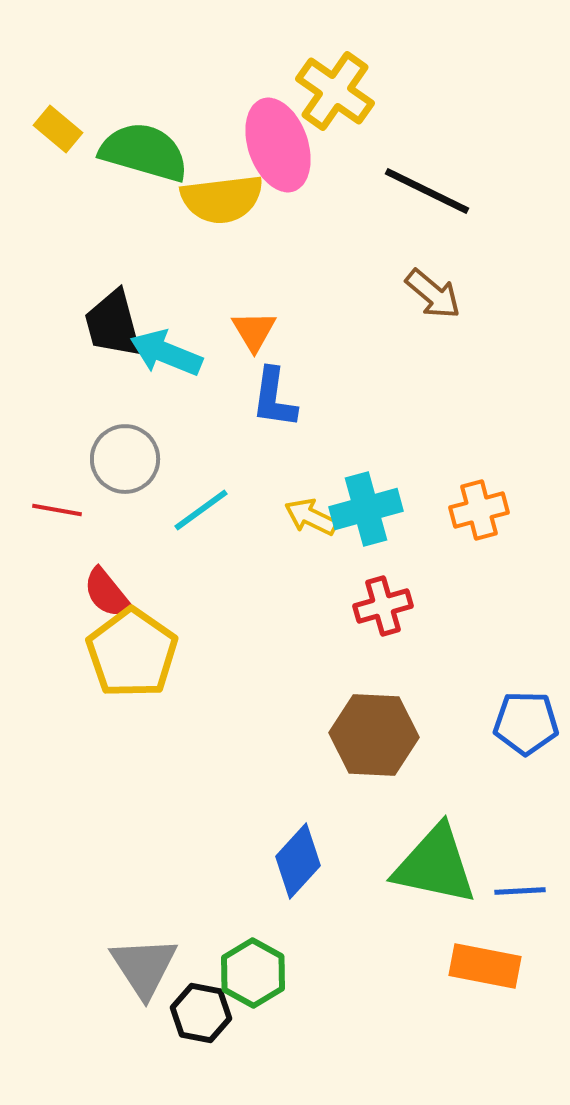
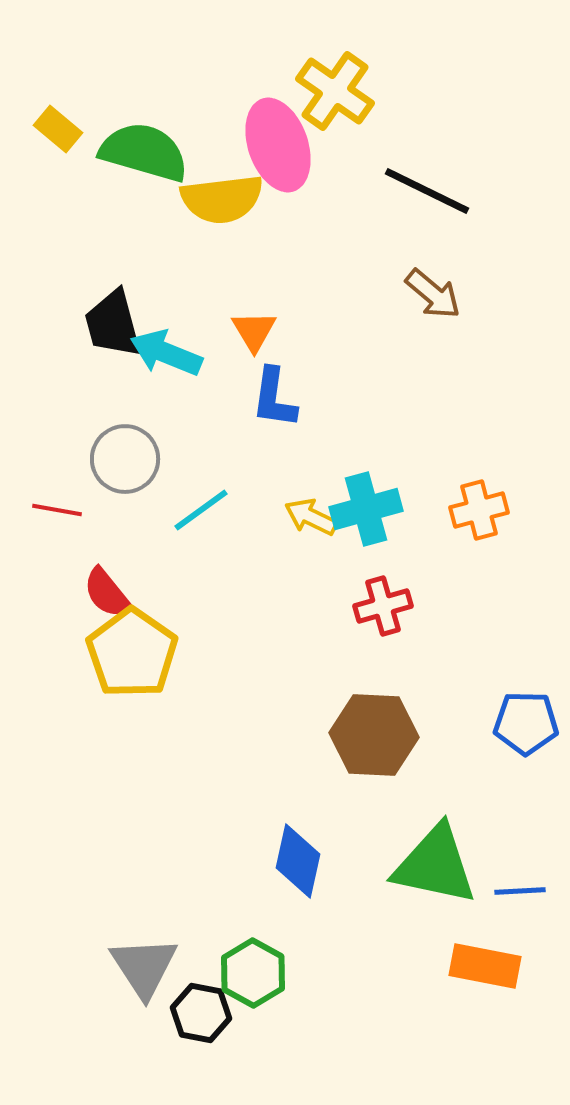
blue diamond: rotated 30 degrees counterclockwise
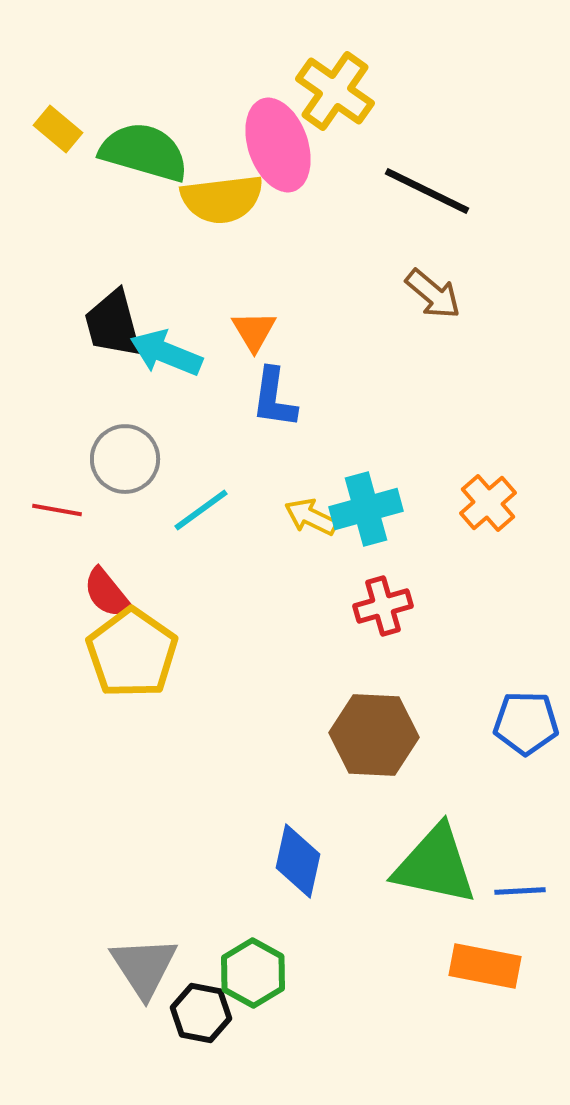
orange cross: moved 9 px right, 7 px up; rotated 26 degrees counterclockwise
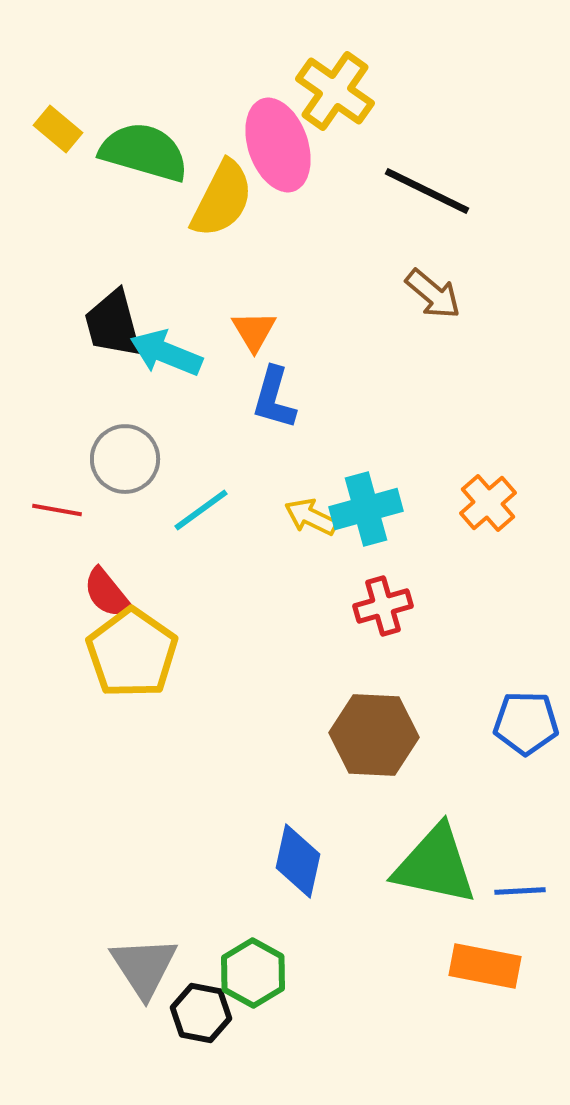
yellow semicircle: rotated 56 degrees counterclockwise
blue L-shape: rotated 8 degrees clockwise
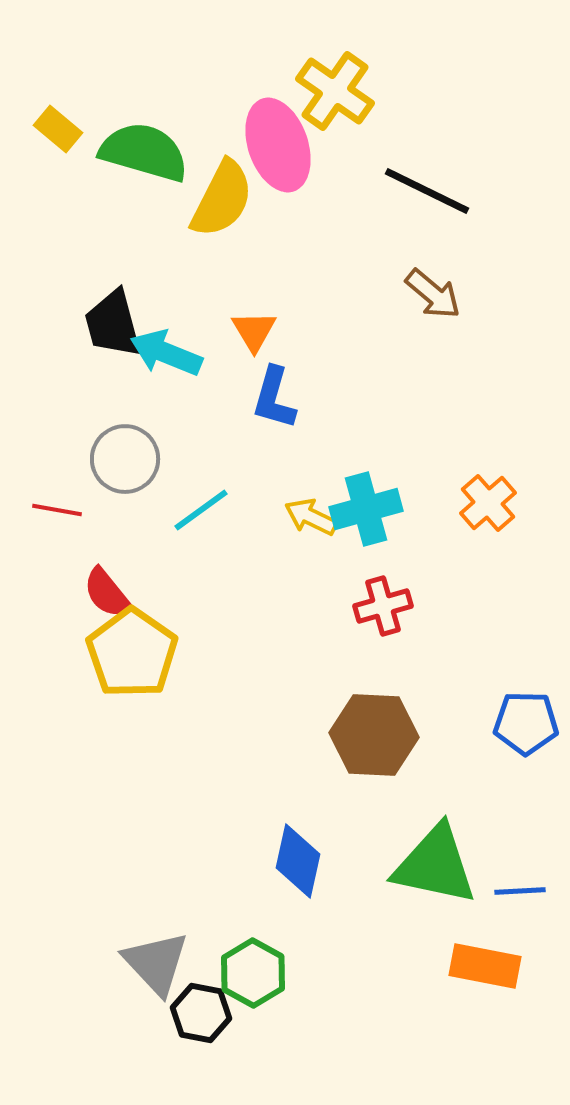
gray triangle: moved 12 px right, 4 px up; rotated 10 degrees counterclockwise
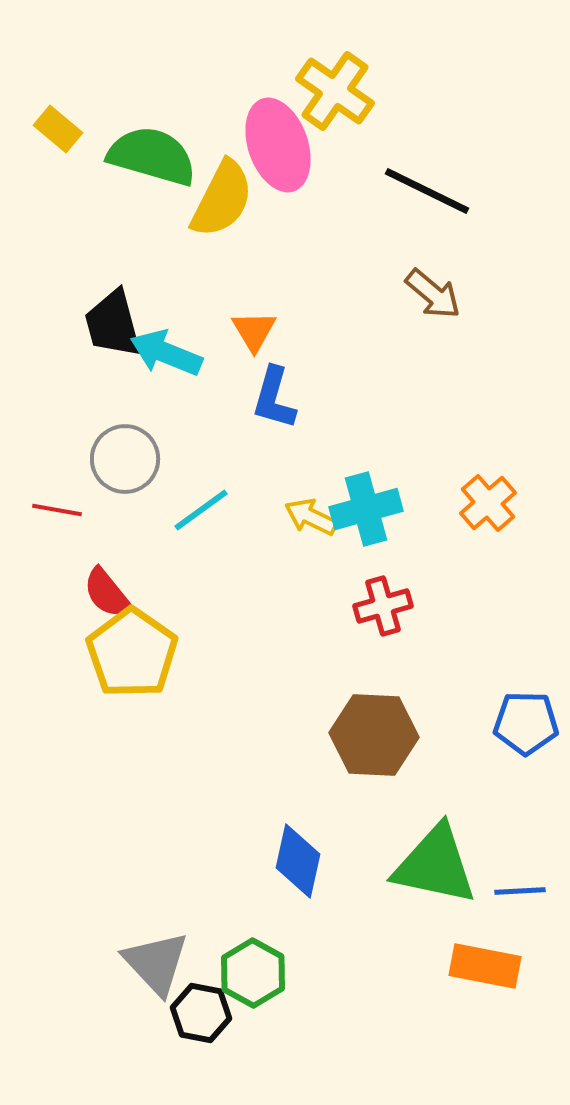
green semicircle: moved 8 px right, 4 px down
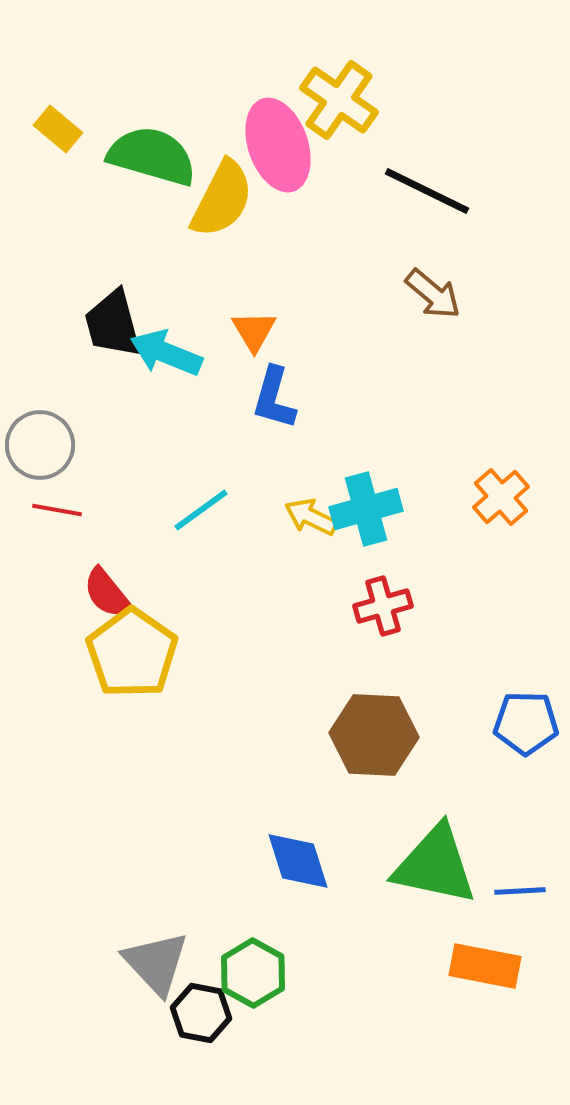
yellow cross: moved 4 px right, 9 px down
gray circle: moved 85 px left, 14 px up
orange cross: moved 13 px right, 6 px up
blue diamond: rotated 30 degrees counterclockwise
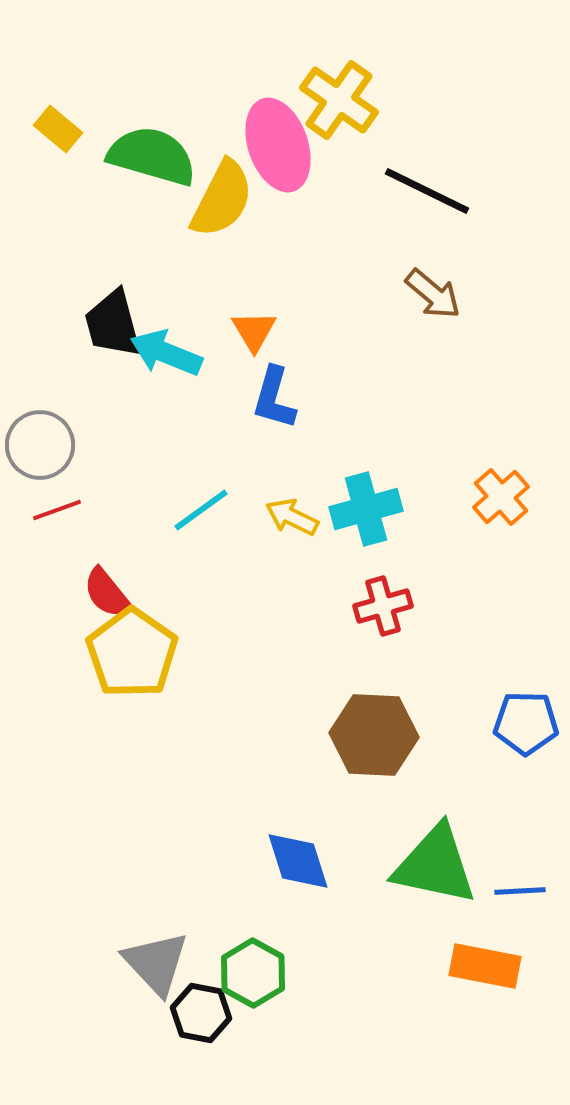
red line: rotated 30 degrees counterclockwise
yellow arrow: moved 19 px left
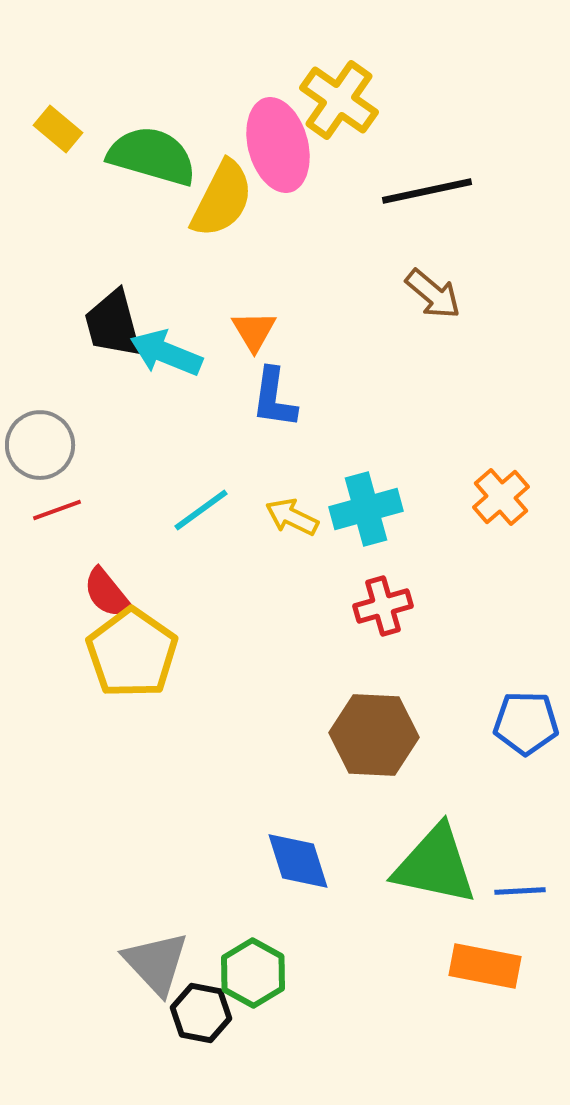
pink ellipse: rotated 4 degrees clockwise
black line: rotated 38 degrees counterclockwise
blue L-shape: rotated 8 degrees counterclockwise
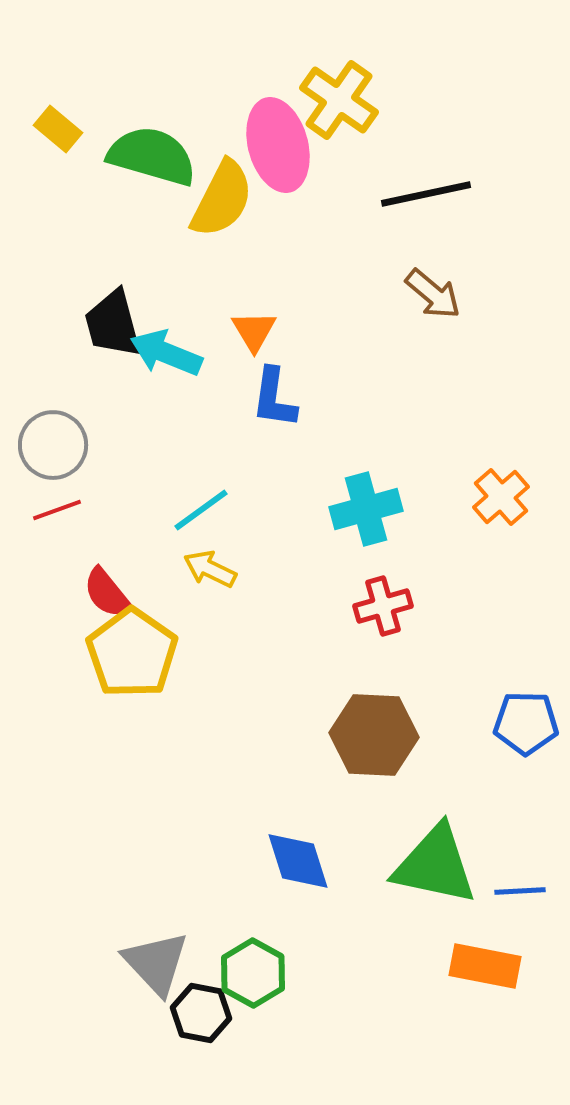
black line: moved 1 px left, 3 px down
gray circle: moved 13 px right
yellow arrow: moved 82 px left, 52 px down
